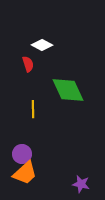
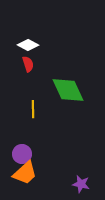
white diamond: moved 14 px left
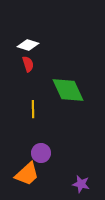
white diamond: rotated 10 degrees counterclockwise
purple circle: moved 19 px right, 1 px up
orange trapezoid: moved 2 px right, 1 px down
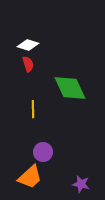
green diamond: moved 2 px right, 2 px up
purple circle: moved 2 px right, 1 px up
orange trapezoid: moved 3 px right, 3 px down
